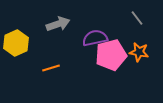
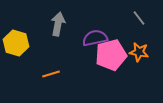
gray line: moved 2 px right
gray arrow: rotated 60 degrees counterclockwise
yellow hexagon: rotated 20 degrees counterclockwise
orange line: moved 6 px down
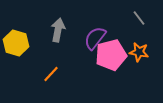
gray arrow: moved 6 px down
purple semicircle: rotated 40 degrees counterclockwise
orange line: rotated 30 degrees counterclockwise
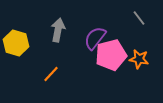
orange star: moved 7 px down
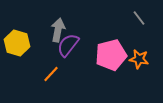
purple semicircle: moved 27 px left, 7 px down
yellow hexagon: moved 1 px right
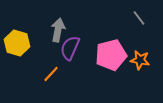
purple semicircle: moved 2 px right, 3 px down; rotated 15 degrees counterclockwise
orange star: moved 1 px right, 1 px down
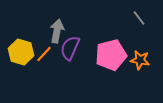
gray arrow: moved 1 px left, 1 px down
yellow hexagon: moved 4 px right, 9 px down
orange line: moved 7 px left, 20 px up
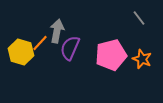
orange line: moved 4 px left, 11 px up
orange star: moved 2 px right, 1 px up; rotated 12 degrees clockwise
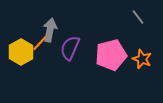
gray line: moved 1 px left, 1 px up
gray arrow: moved 7 px left, 1 px up
yellow hexagon: rotated 15 degrees clockwise
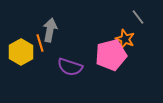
orange line: rotated 60 degrees counterclockwise
purple semicircle: moved 19 px down; rotated 95 degrees counterclockwise
orange star: moved 17 px left, 20 px up
